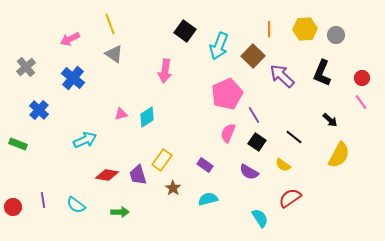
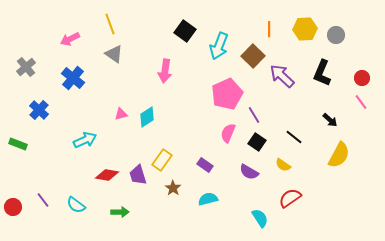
purple line at (43, 200): rotated 28 degrees counterclockwise
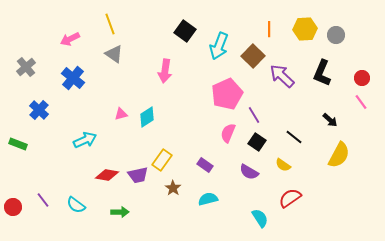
purple trapezoid at (138, 175): rotated 85 degrees counterclockwise
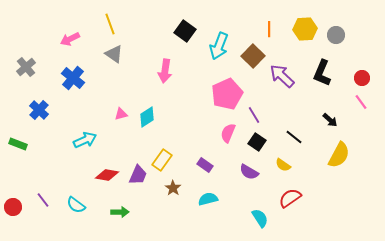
purple trapezoid at (138, 175): rotated 55 degrees counterclockwise
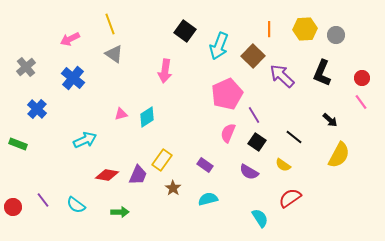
blue cross at (39, 110): moved 2 px left, 1 px up
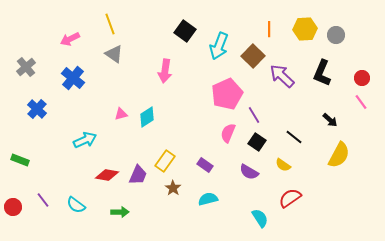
green rectangle at (18, 144): moved 2 px right, 16 px down
yellow rectangle at (162, 160): moved 3 px right, 1 px down
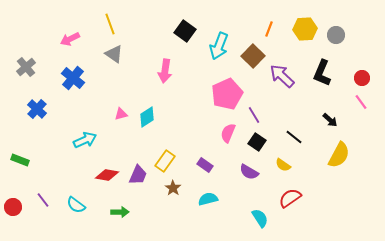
orange line at (269, 29): rotated 21 degrees clockwise
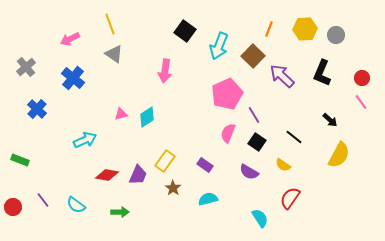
red semicircle at (290, 198): rotated 20 degrees counterclockwise
